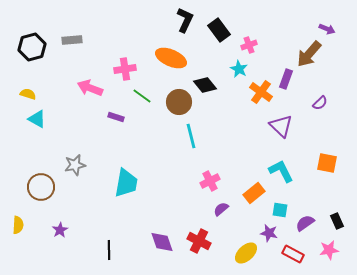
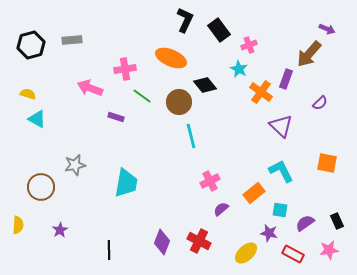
black hexagon at (32, 47): moved 1 px left, 2 px up
purple diamond at (162, 242): rotated 40 degrees clockwise
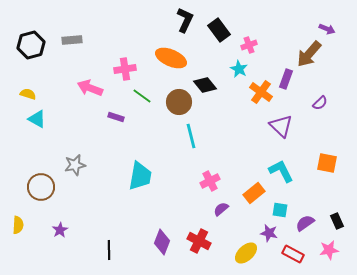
cyan trapezoid at (126, 183): moved 14 px right, 7 px up
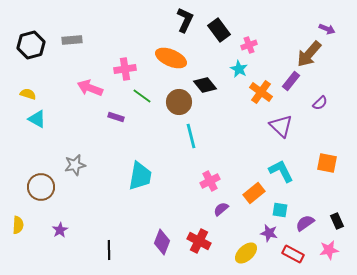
purple rectangle at (286, 79): moved 5 px right, 2 px down; rotated 18 degrees clockwise
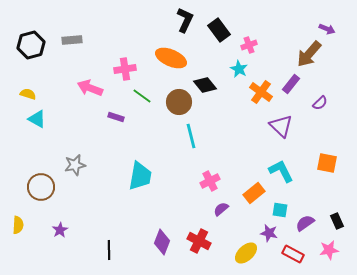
purple rectangle at (291, 81): moved 3 px down
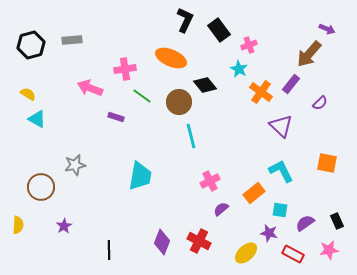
yellow semicircle at (28, 94): rotated 14 degrees clockwise
purple star at (60, 230): moved 4 px right, 4 px up
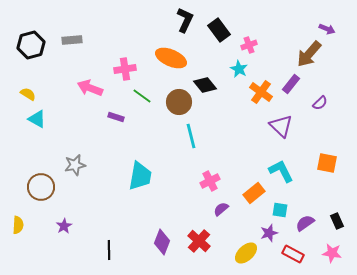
purple star at (269, 233): rotated 30 degrees counterclockwise
red cross at (199, 241): rotated 15 degrees clockwise
pink star at (329, 250): moved 3 px right, 3 px down; rotated 18 degrees clockwise
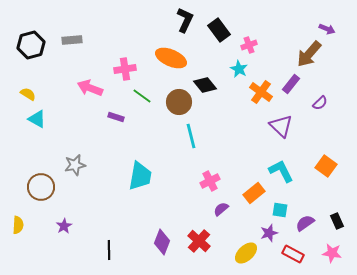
orange square at (327, 163): moved 1 px left, 3 px down; rotated 25 degrees clockwise
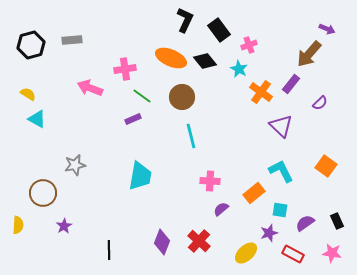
black diamond at (205, 85): moved 24 px up
brown circle at (179, 102): moved 3 px right, 5 px up
purple rectangle at (116, 117): moved 17 px right, 2 px down; rotated 42 degrees counterclockwise
pink cross at (210, 181): rotated 30 degrees clockwise
brown circle at (41, 187): moved 2 px right, 6 px down
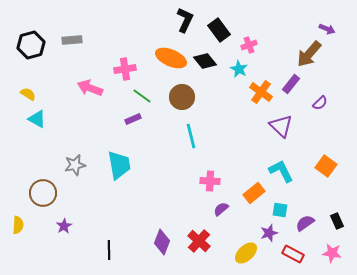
cyan trapezoid at (140, 176): moved 21 px left, 11 px up; rotated 20 degrees counterclockwise
